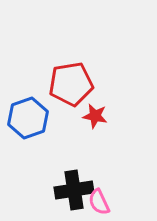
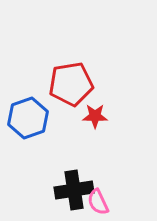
red star: rotated 10 degrees counterclockwise
pink semicircle: moved 1 px left
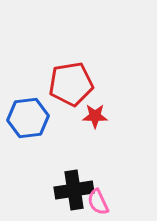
blue hexagon: rotated 12 degrees clockwise
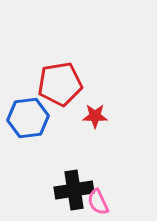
red pentagon: moved 11 px left
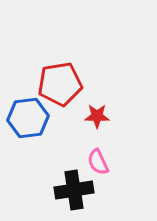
red star: moved 2 px right
pink semicircle: moved 40 px up
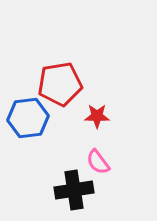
pink semicircle: rotated 12 degrees counterclockwise
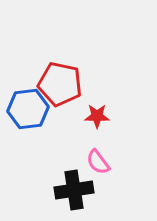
red pentagon: rotated 21 degrees clockwise
blue hexagon: moved 9 px up
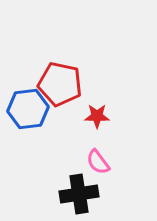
black cross: moved 5 px right, 4 px down
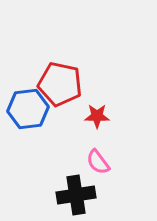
black cross: moved 3 px left, 1 px down
